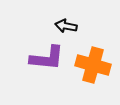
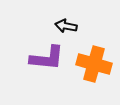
orange cross: moved 1 px right, 1 px up
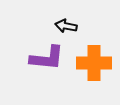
orange cross: moved 1 px up; rotated 16 degrees counterclockwise
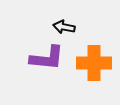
black arrow: moved 2 px left, 1 px down
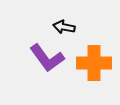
purple L-shape: rotated 48 degrees clockwise
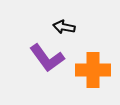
orange cross: moved 1 px left, 7 px down
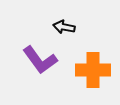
purple L-shape: moved 7 px left, 2 px down
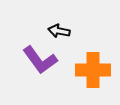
black arrow: moved 5 px left, 4 px down
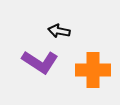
purple L-shape: moved 2 px down; rotated 21 degrees counterclockwise
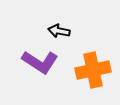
orange cross: rotated 12 degrees counterclockwise
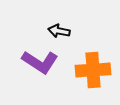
orange cross: rotated 8 degrees clockwise
